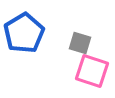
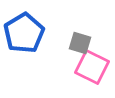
pink square: moved 4 px up; rotated 8 degrees clockwise
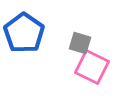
blue pentagon: rotated 6 degrees counterclockwise
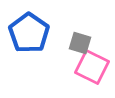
blue pentagon: moved 5 px right
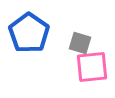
pink square: rotated 32 degrees counterclockwise
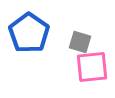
gray square: moved 1 px up
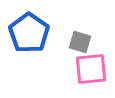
pink square: moved 1 px left, 2 px down
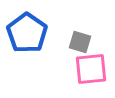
blue pentagon: moved 2 px left
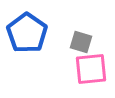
gray square: moved 1 px right
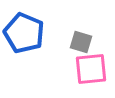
blue pentagon: moved 3 px left; rotated 12 degrees counterclockwise
